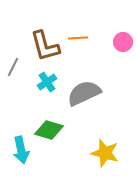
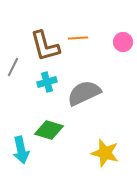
cyan cross: rotated 18 degrees clockwise
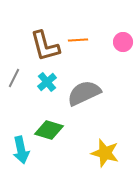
orange line: moved 2 px down
gray line: moved 1 px right, 11 px down
cyan cross: rotated 24 degrees counterclockwise
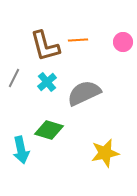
yellow star: rotated 28 degrees counterclockwise
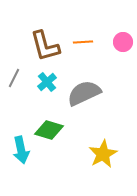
orange line: moved 5 px right, 2 px down
yellow star: moved 2 px left, 1 px down; rotated 16 degrees counterclockwise
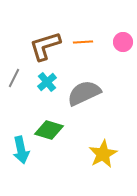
brown L-shape: rotated 88 degrees clockwise
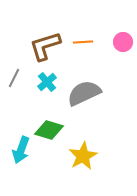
cyan arrow: rotated 32 degrees clockwise
yellow star: moved 20 px left, 2 px down
